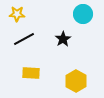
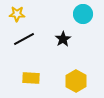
yellow rectangle: moved 5 px down
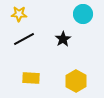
yellow star: moved 2 px right
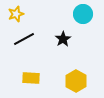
yellow star: moved 3 px left; rotated 21 degrees counterclockwise
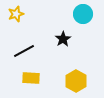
black line: moved 12 px down
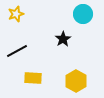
black line: moved 7 px left
yellow rectangle: moved 2 px right
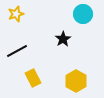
yellow rectangle: rotated 60 degrees clockwise
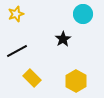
yellow rectangle: moved 1 px left; rotated 18 degrees counterclockwise
